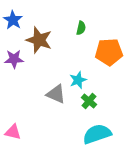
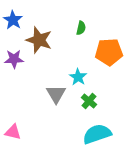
cyan star: moved 3 px up; rotated 18 degrees counterclockwise
gray triangle: rotated 35 degrees clockwise
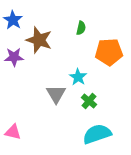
purple star: moved 2 px up
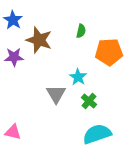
green semicircle: moved 3 px down
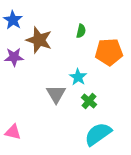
cyan semicircle: moved 1 px right; rotated 16 degrees counterclockwise
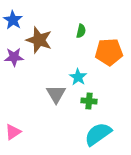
green cross: rotated 35 degrees counterclockwise
pink triangle: rotated 48 degrees counterclockwise
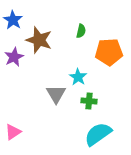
purple star: rotated 24 degrees counterclockwise
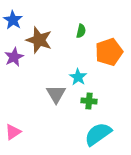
orange pentagon: rotated 16 degrees counterclockwise
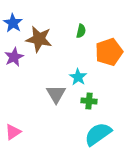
blue star: moved 3 px down
brown star: moved 1 px up; rotated 8 degrees counterclockwise
